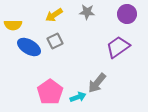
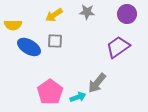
gray square: rotated 28 degrees clockwise
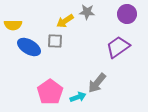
yellow arrow: moved 11 px right, 6 px down
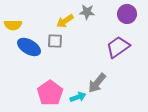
pink pentagon: moved 1 px down
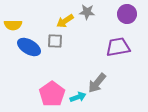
purple trapezoid: rotated 25 degrees clockwise
pink pentagon: moved 2 px right, 1 px down
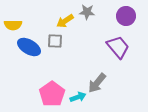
purple circle: moved 1 px left, 2 px down
purple trapezoid: rotated 60 degrees clockwise
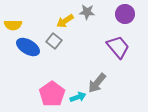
purple circle: moved 1 px left, 2 px up
gray square: moved 1 px left; rotated 35 degrees clockwise
blue ellipse: moved 1 px left
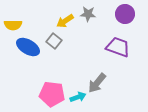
gray star: moved 1 px right, 2 px down
purple trapezoid: rotated 30 degrees counterclockwise
pink pentagon: rotated 30 degrees counterclockwise
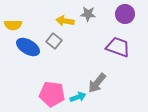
yellow arrow: rotated 42 degrees clockwise
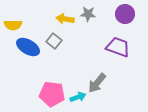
yellow arrow: moved 2 px up
